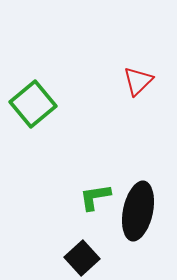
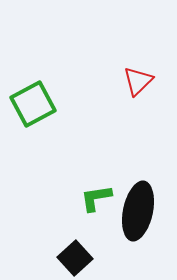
green square: rotated 12 degrees clockwise
green L-shape: moved 1 px right, 1 px down
black square: moved 7 px left
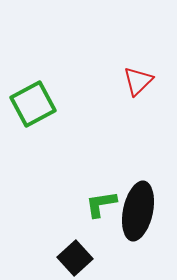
green L-shape: moved 5 px right, 6 px down
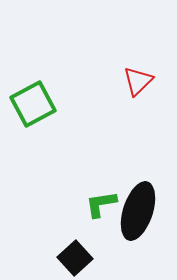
black ellipse: rotated 6 degrees clockwise
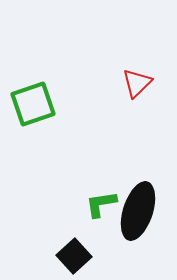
red triangle: moved 1 px left, 2 px down
green square: rotated 9 degrees clockwise
black square: moved 1 px left, 2 px up
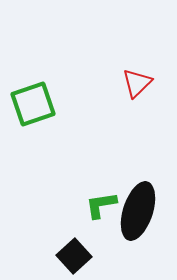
green L-shape: moved 1 px down
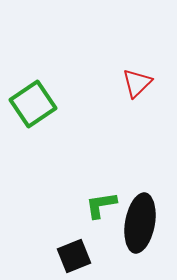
green square: rotated 15 degrees counterclockwise
black ellipse: moved 2 px right, 12 px down; rotated 8 degrees counterclockwise
black square: rotated 20 degrees clockwise
